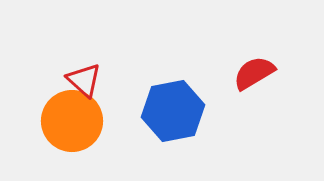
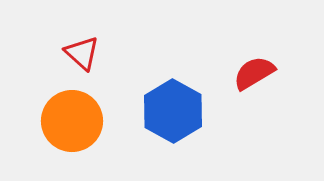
red triangle: moved 2 px left, 27 px up
blue hexagon: rotated 20 degrees counterclockwise
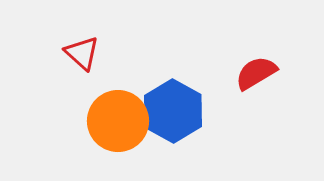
red semicircle: moved 2 px right
orange circle: moved 46 px right
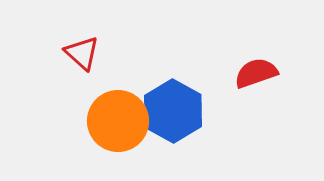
red semicircle: rotated 12 degrees clockwise
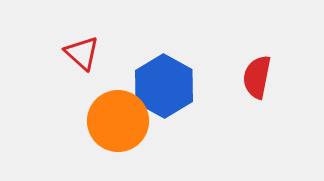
red semicircle: moved 1 px right, 4 px down; rotated 60 degrees counterclockwise
blue hexagon: moved 9 px left, 25 px up
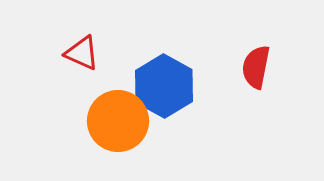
red triangle: rotated 18 degrees counterclockwise
red semicircle: moved 1 px left, 10 px up
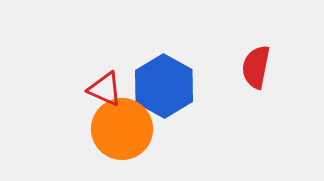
red triangle: moved 23 px right, 36 px down
orange circle: moved 4 px right, 8 px down
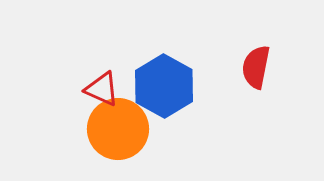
red triangle: moved 3 px left
orange circle: moved 4 px left
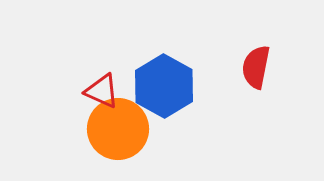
red triangle: moved 2 px down
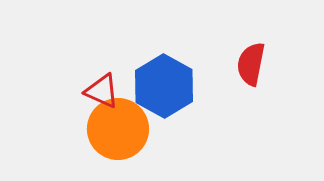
red semicircle: moved 5 px left, 3 px up
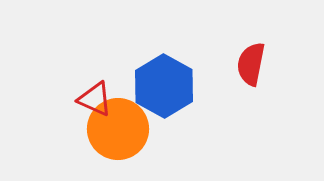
red triangle: moved 7 px left, 8 px down
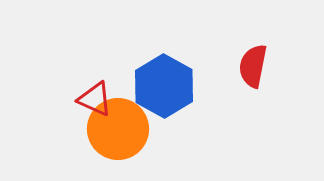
red semicircle: moved 2 px right, 2 px down
